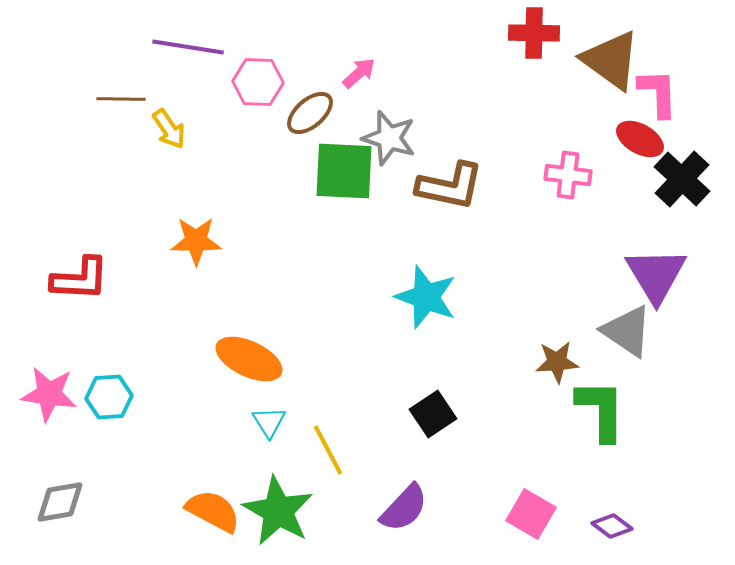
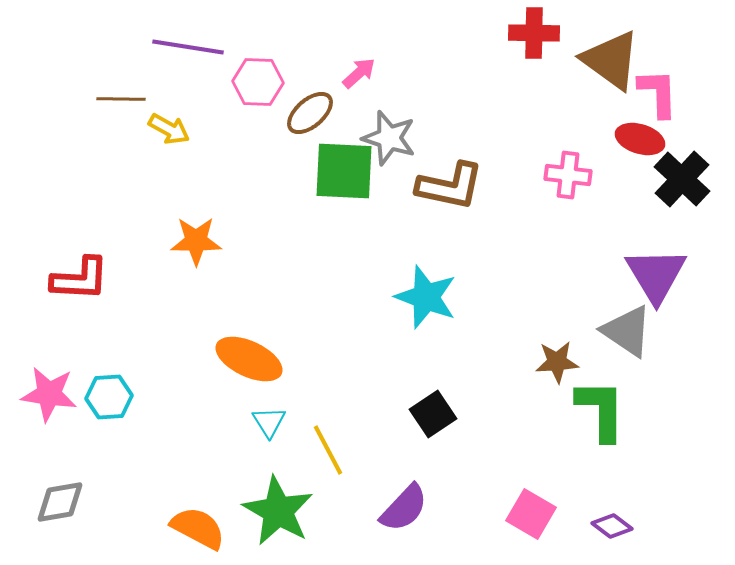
yellow arrow: rotated 27 degrees counterclockwise
red ellipse: rotated 12 degrees counterclockwise
orange semicircle: moved 15 px left, 17 px down
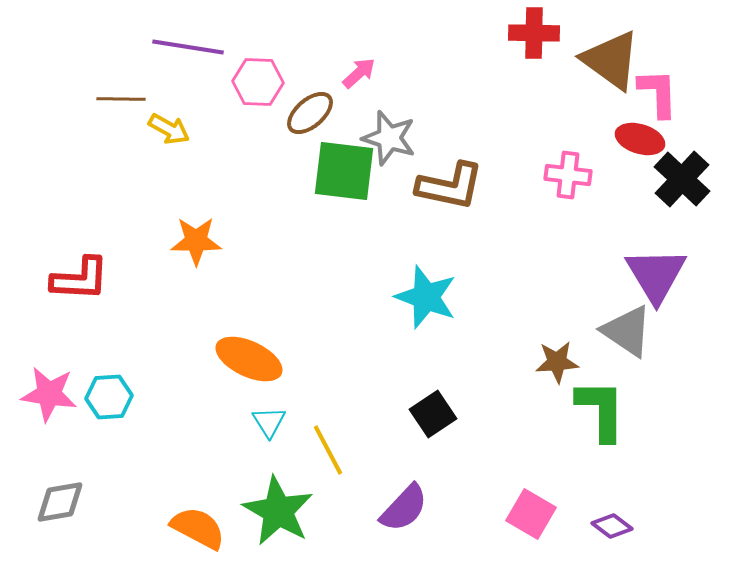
green square: rotated 4 degrees clockwise
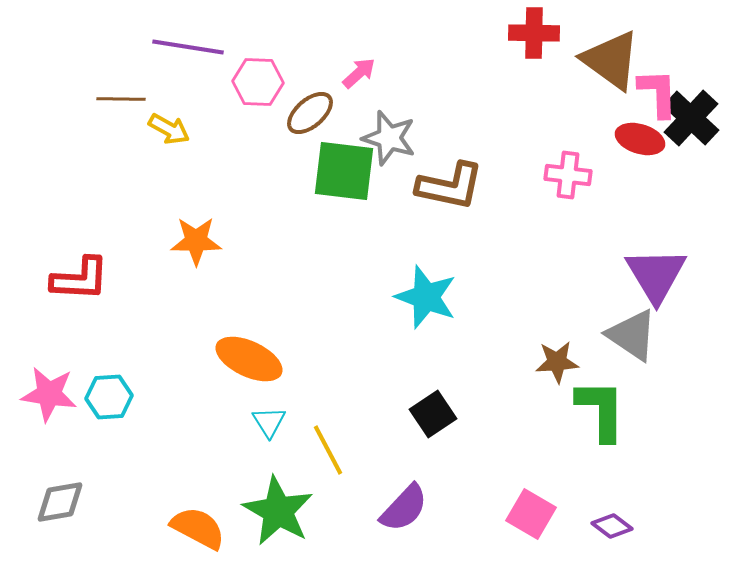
black cross: moved 9 px right, 61 px up
gray triangle: moved 5 px right, 4 px down
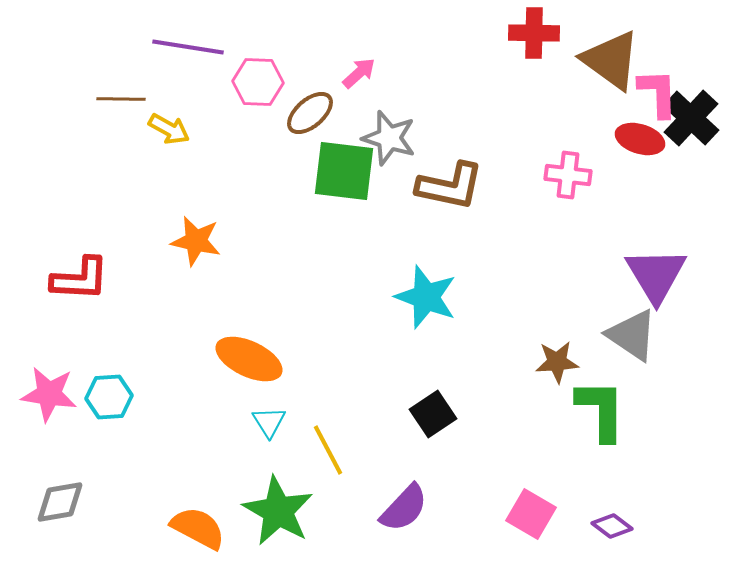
orange star: rotated 12 degrees clockwise
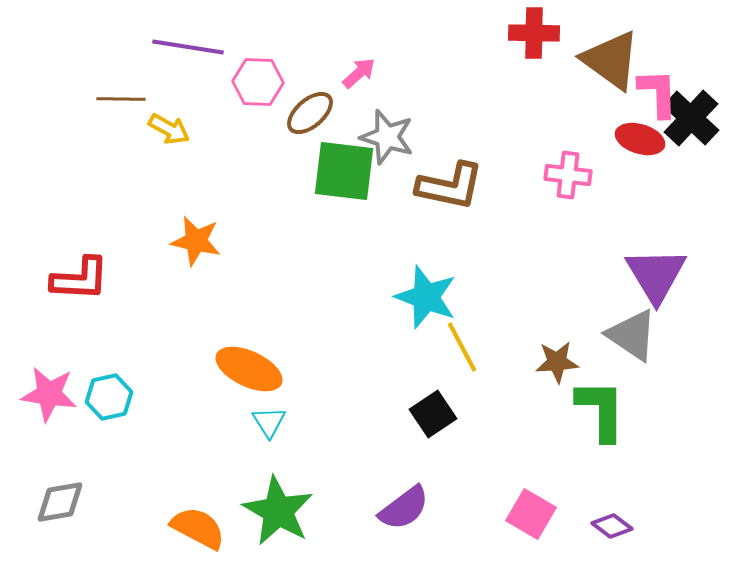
gray star: moved 2 px left, 1 px up
orange ellipse: moved 10 px down
cyan hexagon: rotated 9 degrees counterclockwise
yellow line: moved 134 px right, 103 px up
purple semicircle: rotated 10 degrees clockwise
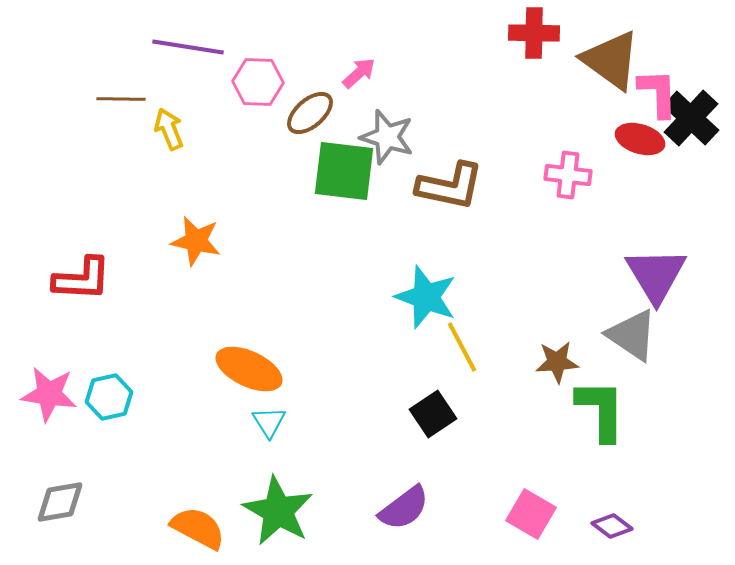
yellow arrow: rotated 141 degrees counterclockwise
red L-shape: moved 2 px right
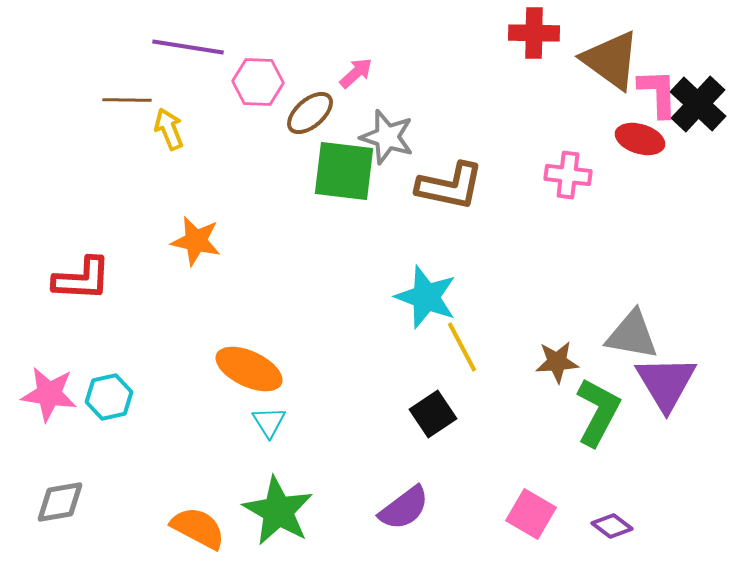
pink arrow: moved 3 px left
brown line: moved 6 px right, 1 px down
black cross: moved 7 px right, 14 px up
purple triangle: moved 10 px right, 108 px down
gray triangle: rotated 24 degrees counterclockwise
green L-shape: moved 3 px left, 2 px down; rotated 28 degrees clockwise
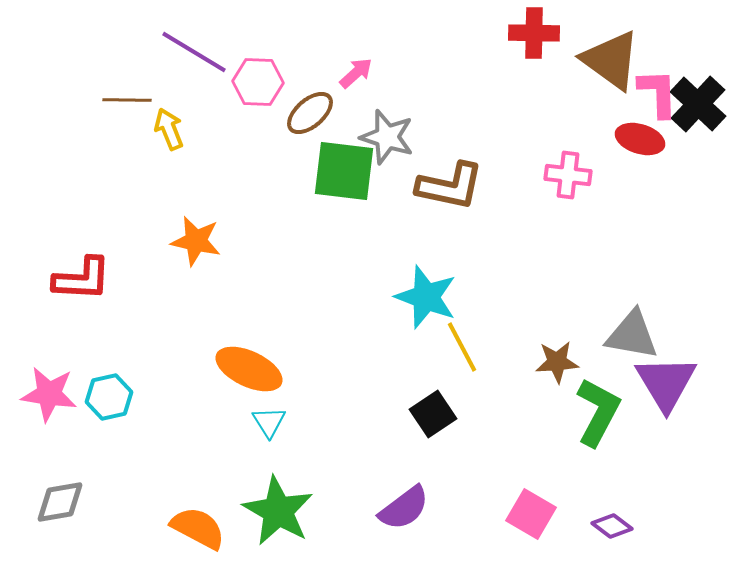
purple line: moved 6 px right, 5 px down; rotated 22 degrees clockwise
